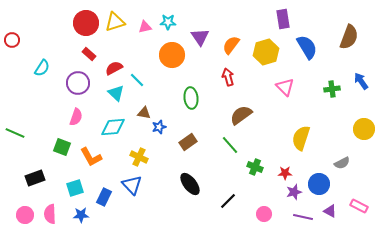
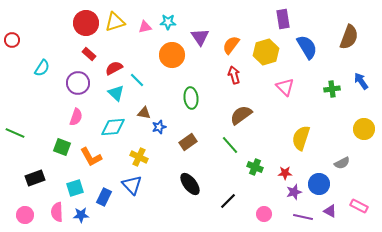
red arrow at (228, 77): moved 6 px right, 2 px up
pink semicircle at (50, 214): moved 7 px right, 2 px up
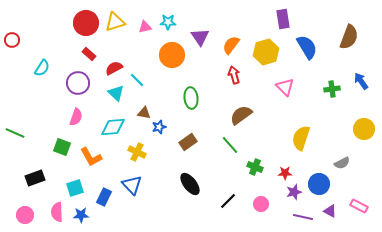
yellow cross at (139, 157): moved 2 px left, 5 px up
pink circle at (264, 214): moved 3 px left, 10 px up
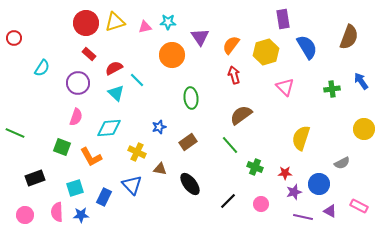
red circle at (12, 40): moved 2 px right, 2 px up
brown triangle at (144, 113): moved 16 px right, 56 px down
cyan diamond at (113, 127): moved 4 px left, 1 px down
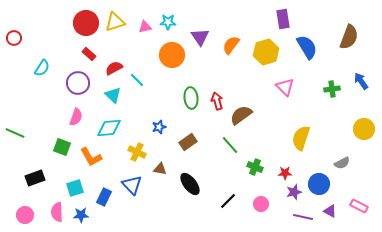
red arrow at (234, 75): moved 17 px left, 26 px down
cyan triangle at (116, 93): moved 3 px left, 2 px down
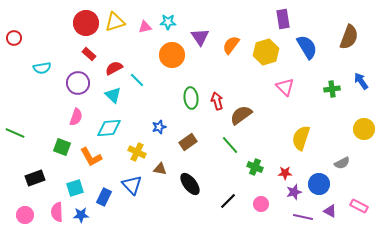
cyan semicircle at (42, 68): rotated 48 degrees clockwise
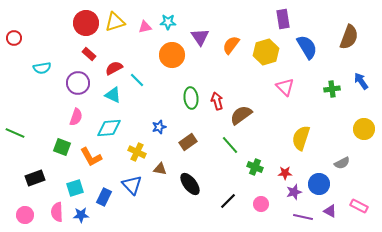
cyan triangle at (113, 95): rotated 18 degrees counterclockwise
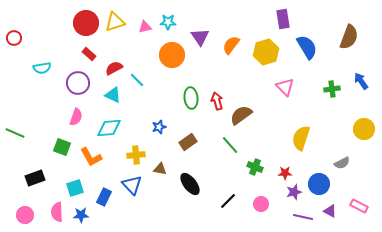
yellow cross at (137, 152): moved 1 px left, 3 px down; rotated 30 degrees counterclockwise
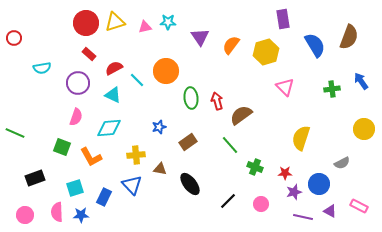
blue semicircle at (307, 47): moved 8 px right, 2 px up
orange circle at (172, 55): moved 6 px left, 16 px down
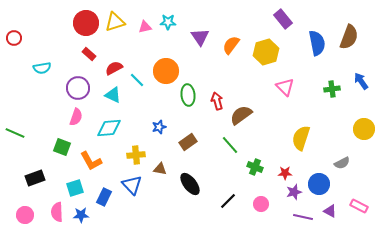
purple rectangle at (283, 19): rotated 30 degrees counterclockwise
blue semicircle at (315, 45): moved 2 px right, 2 px up; rotated 20 degrees clockwise
purple circle at (78, 83): moved 5 px down
green ellipse at (191, 98): moved 3 px left, 3 px up
orange L-shape at (91, 157): moved 4 px down
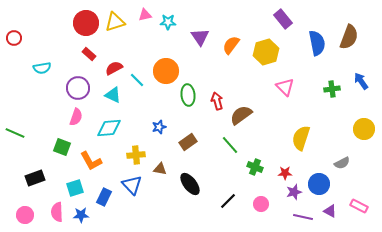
pink triangle at (145, 27): moved 12 px up
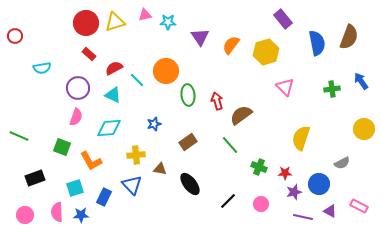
red circle at (14, 38): moved 1 px right, 2 px up
blue star at (159, 127): moved 5 px left, 3 px up
green line at (15, 133): moved 4 px right, 3 px down
green cross at (255, 167): moved 4 px right
